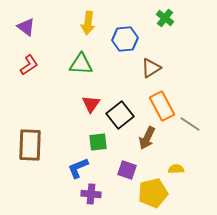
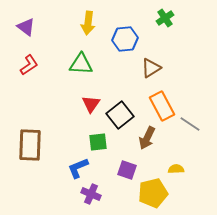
green cross: rotated 18 degrees clockwise
purple cross: rotated 18 degrees clockwise
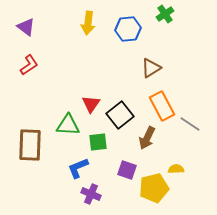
green cross: moved 4 px up
blue hexagon: moved 3 px right, 10 px up
green triangle: moved 13 px left, 61 px down
yellow pentagon: moved 1 px right, 5 px up
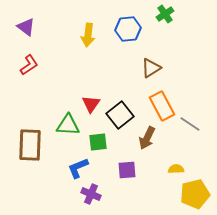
yellow arrow: moved 12 px down
purple square: rotated 24 degrees counterclockwise
yellow pentagon: moved 41 px right, 6 px down
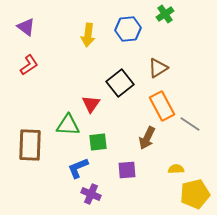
brown triangle: moved 7 px right
black square: moved 32 px up
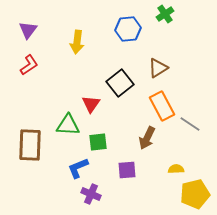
purple triangle: moved 2 px right, 3 px down; rotated 30 degrees clockwise
yellow arrow: moved 11 px left, 7 px down
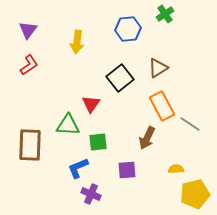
black square: moved 5 px up
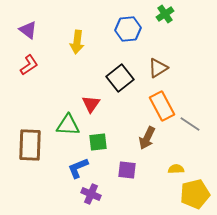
purple triangle: rotated 30 degrees counterclockwise
purple square: rotated 12 degrees clockwise
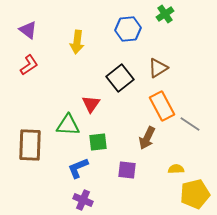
purple cross: moved 8 px left, 6 px down
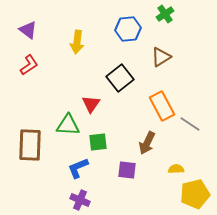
brown triangle: moved 3 px right, 11 px up
brown arrow: moved 5 px down
purple cross: moved 3 px left
